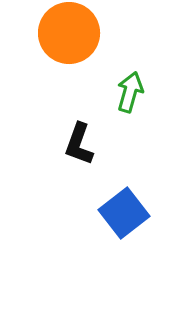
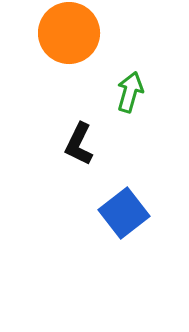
black L-shape: rotated 6 degrees clockwise
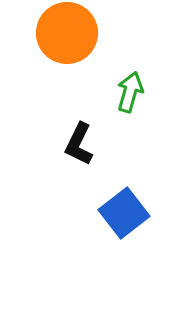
orange circle: moved 2 px left
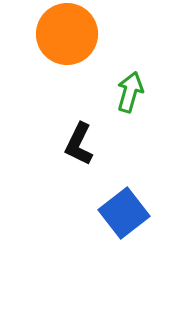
orange circle: moved 1 px down
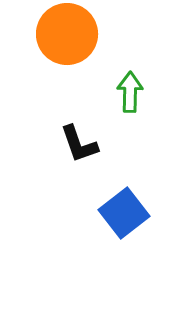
green arrow: rotated 15 degrees counterclockwise
black L-shape: rotated 45 degrees counterclockwise
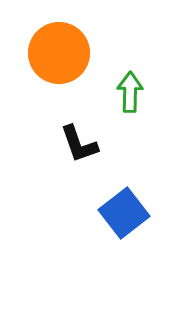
orange circle: moved 8 px left, 19 px down
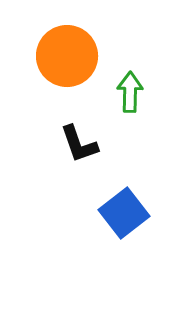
orange circle: moved 8 px right, 3 px down
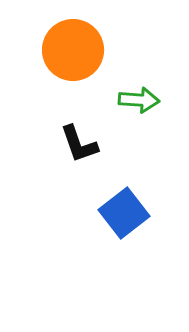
orange circle: moved 6 px right, 6 px up
green arrow: moved 9 px right, 8 px down; rotated 93 degrees clockwise
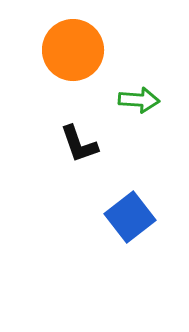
blue square: moved 6 px right, 4 px down
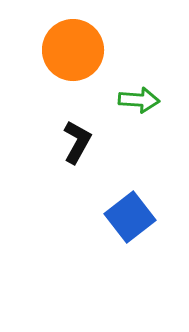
black L-shape: moved 2 px left, 2 px up; rotated 132 degrees counterclockwise
